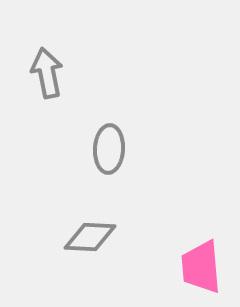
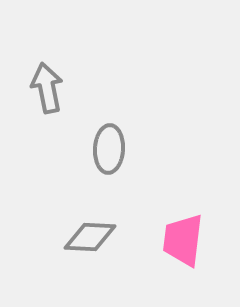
gray arrow: moved 15 px down
pink trapezoid: moved 18 px left, 27 px up; rotated 12 degrees clockwise
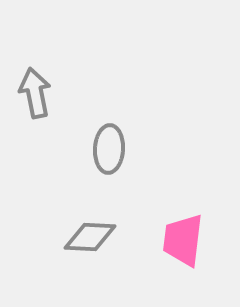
gray arrow: moved 12 px left, 5 px down
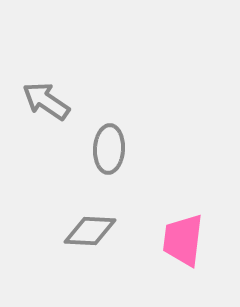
gray arrow: moved 11 px right, 8 px down; rotated 45 degrees counterclockwise
gray diamond: moved 6 px up
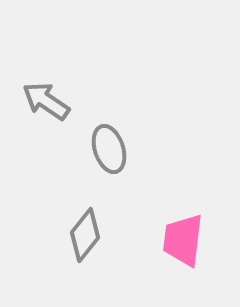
gray ellipse: rotated 21 degrees counterclockwise
gray diamond: moved 5 px left, 4 px down; rotated 54 degrees counterclockwise
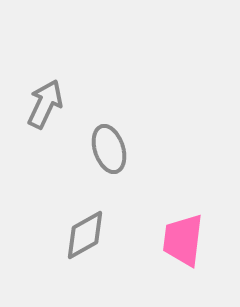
gray arrow: moved 1 px left, 3 px down; rotated 81 degrees clockwise
gray diamond: rotated 22 degrees clockwise
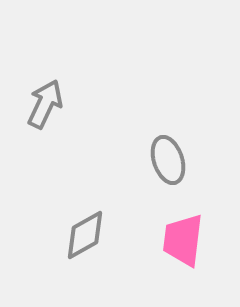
gray ellipse: moved 59 px right, 11 px down
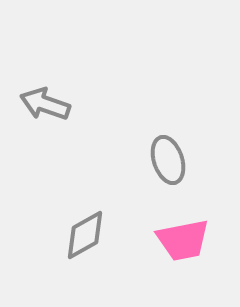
gray arrow: rotated 96 degrees counterclockwise
pink trapezoid: rotated 108 degrees counterclockwise
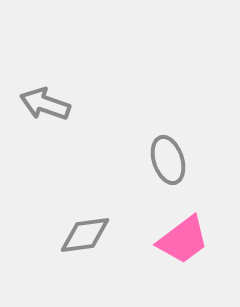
gray diamond: rotated 22 degrees clockwise
pink trapezoid: rotated 26 degrees counterclockwise
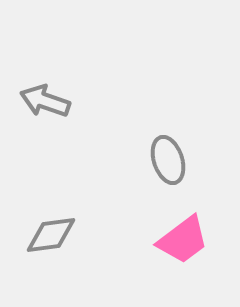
gray arrow: moved 3 px up
gray diamond: moved 34 px left
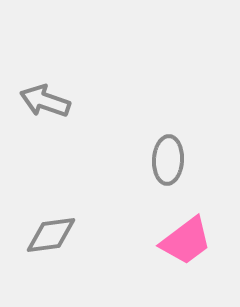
gray ellipse: rotated 21 degrees clockwise
pink trapezoid: moved 3 px right, 1 px down
